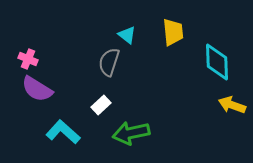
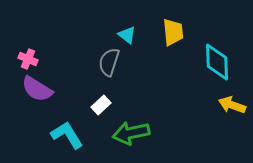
cyan L-shape: moved 4 px right, 3 px down; rotated 16 degrees clockwise
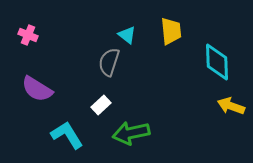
yellow trapezoid: moved 2 px left, 1 px up
pink cross: moved 24 px up
yellow arrow: moved 1 px left, 1 px down
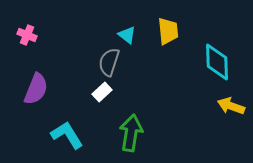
yellow trapezoid: moved 3 px left
pink cross: moved 1 px left
purple semicircle: moved 1 px left; rotated 100 degrees counterclockwise
white rectangle: moved 1 px right, 13 px up
green arrow: rotated 111 degrees clockwise
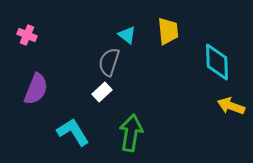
cyan L-shape: moved 6 px right, 3 px up
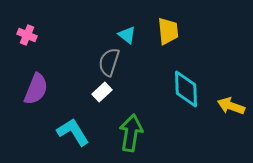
cyan diamond: moved 31 px left, 27 px down
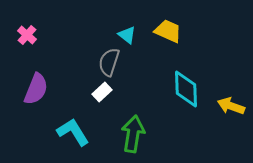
yellow trapezoid: rotated 60 degrees counterclockwise
pink cross: rotated 18 degrees clockwise
green arrow: moved 2 px right, 1 px down
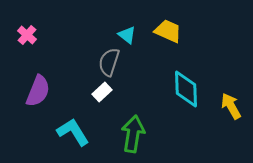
purple semicircle: moved 2 px right, 2 px down
yellow arrow: rotated 40 degrees clockwise
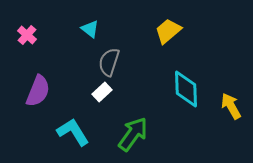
yellow trapezoid: rotated 64 degrees counterclockwise
cyan triangle: moved 37 px left, 6 px up
green arrow: rotated 27 degrees clockwise
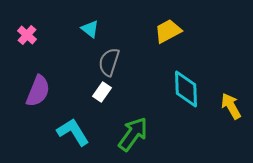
yellow trapezoid: rotated 12 degrees clockwise
white rectangle: rotated 12 degrees counterclockwise
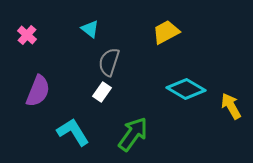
yellow trapezoid: moved 2 px left, 1 px down
cyan diamond: rotated 57 degrees counterclockwise
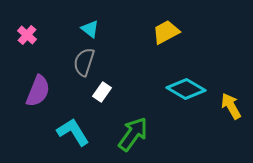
gray semicircle: moved 25 px left
